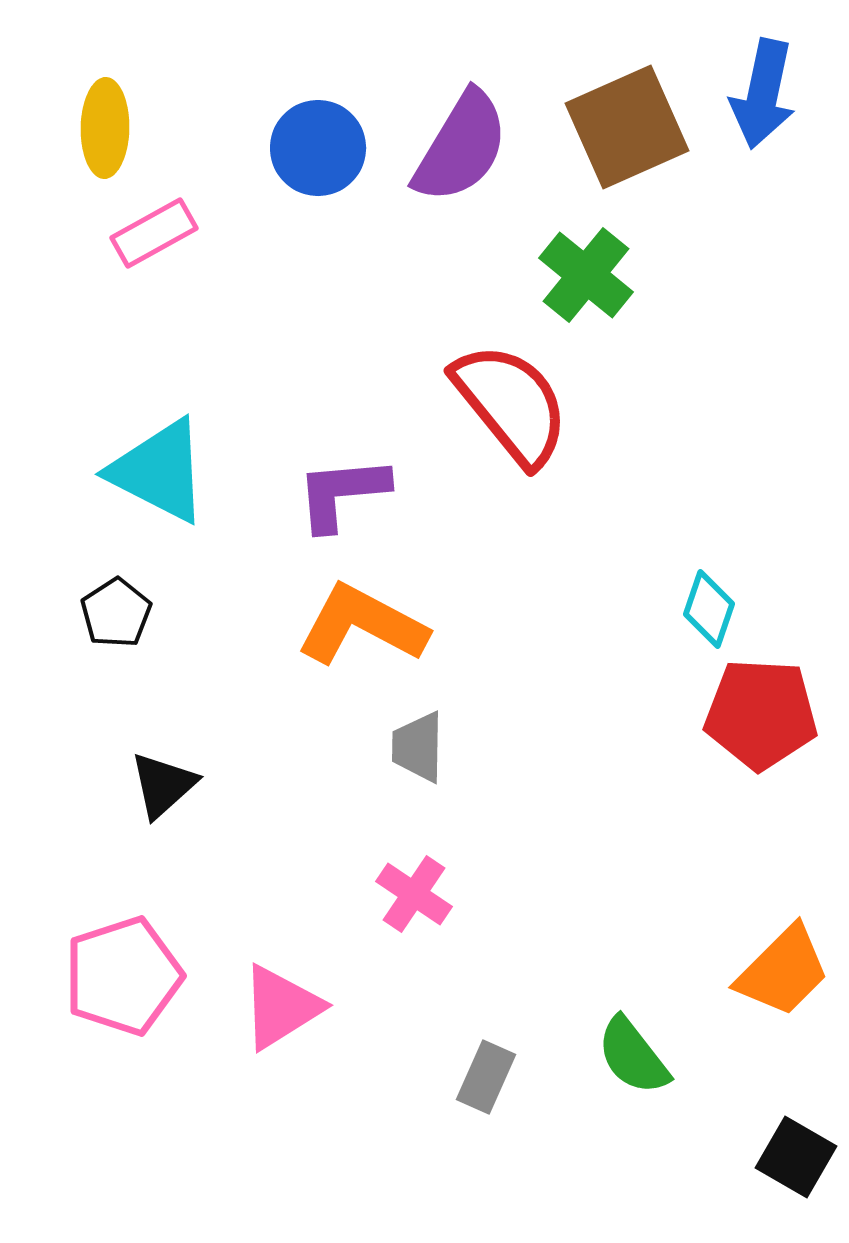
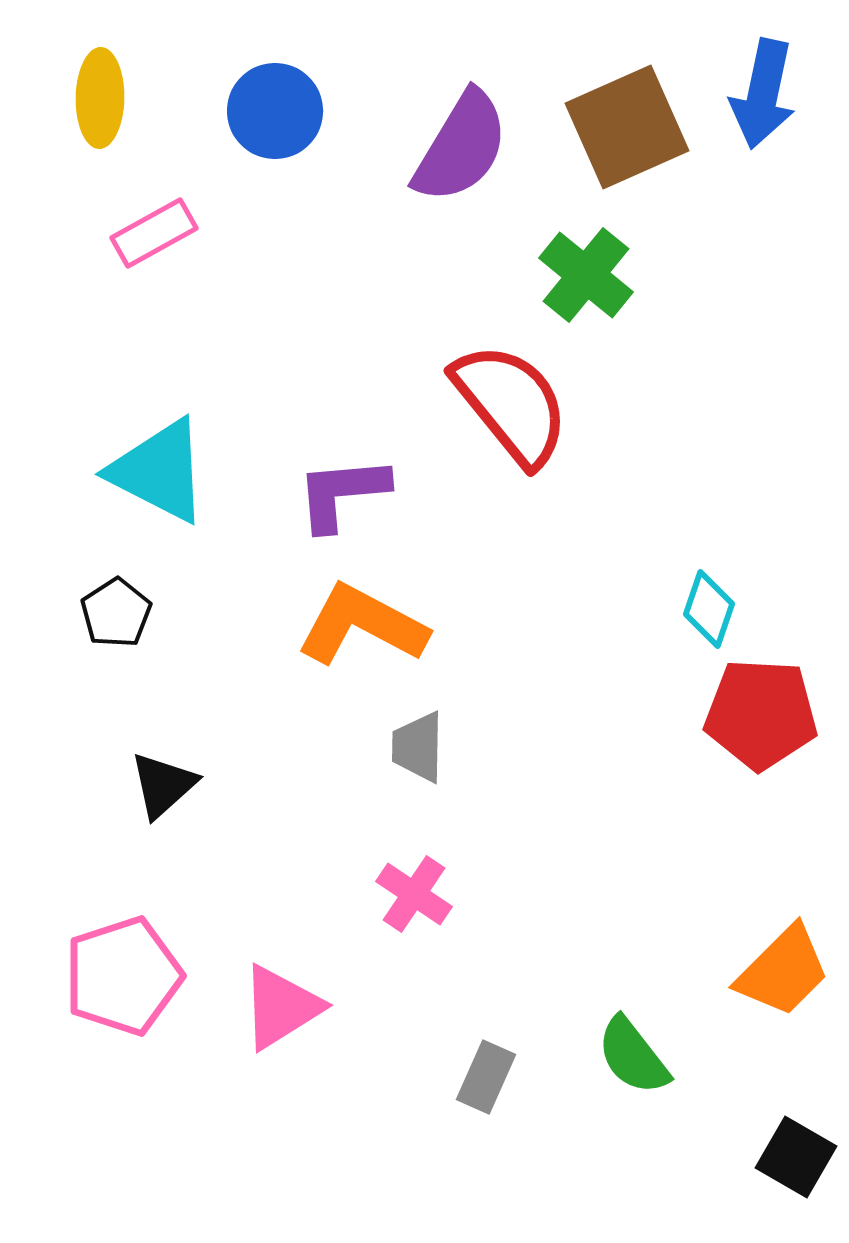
yellow ellipse: moved 5 px left, 30 px up
blue circle: moved 43 px left, 37 px up
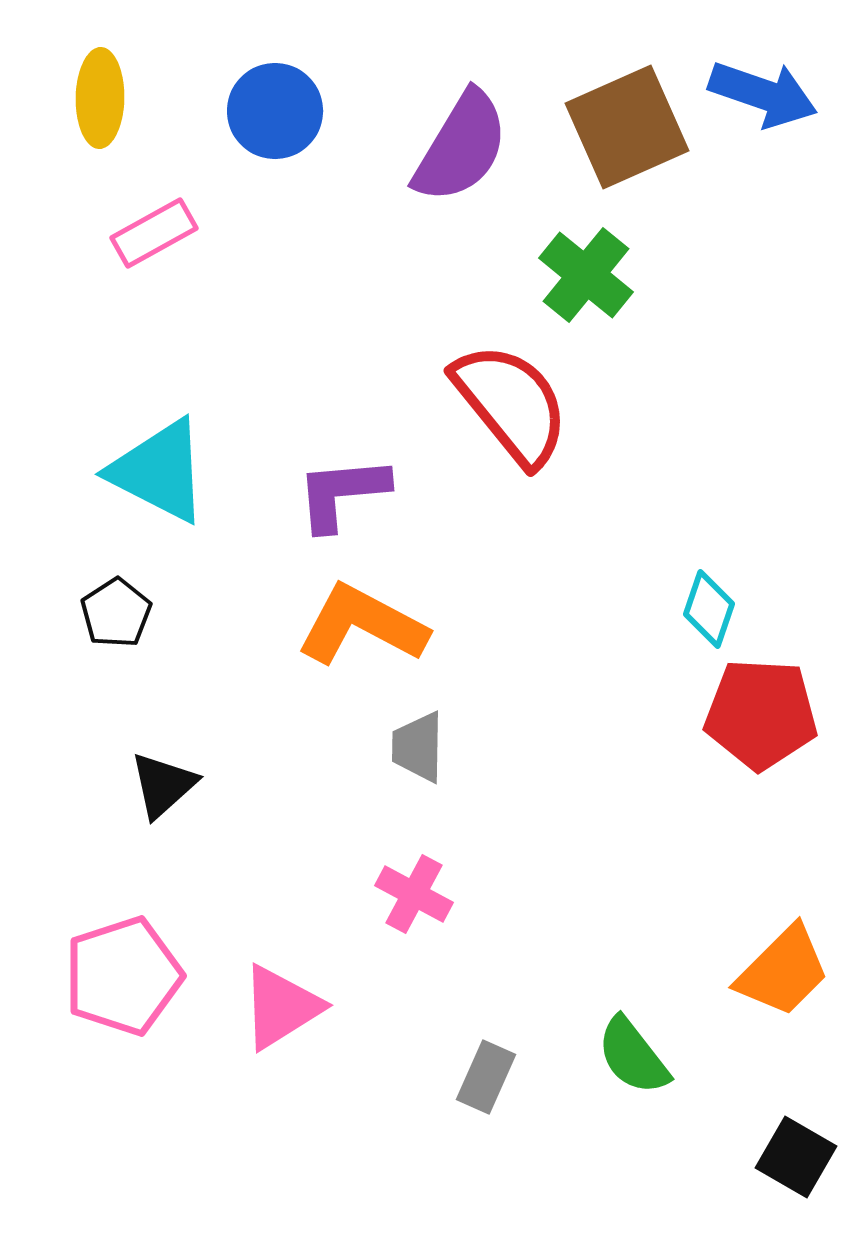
blue arrow: rotated 83 degrees counterclockwise
pink cross: rotated 6 degrees counterclockwise
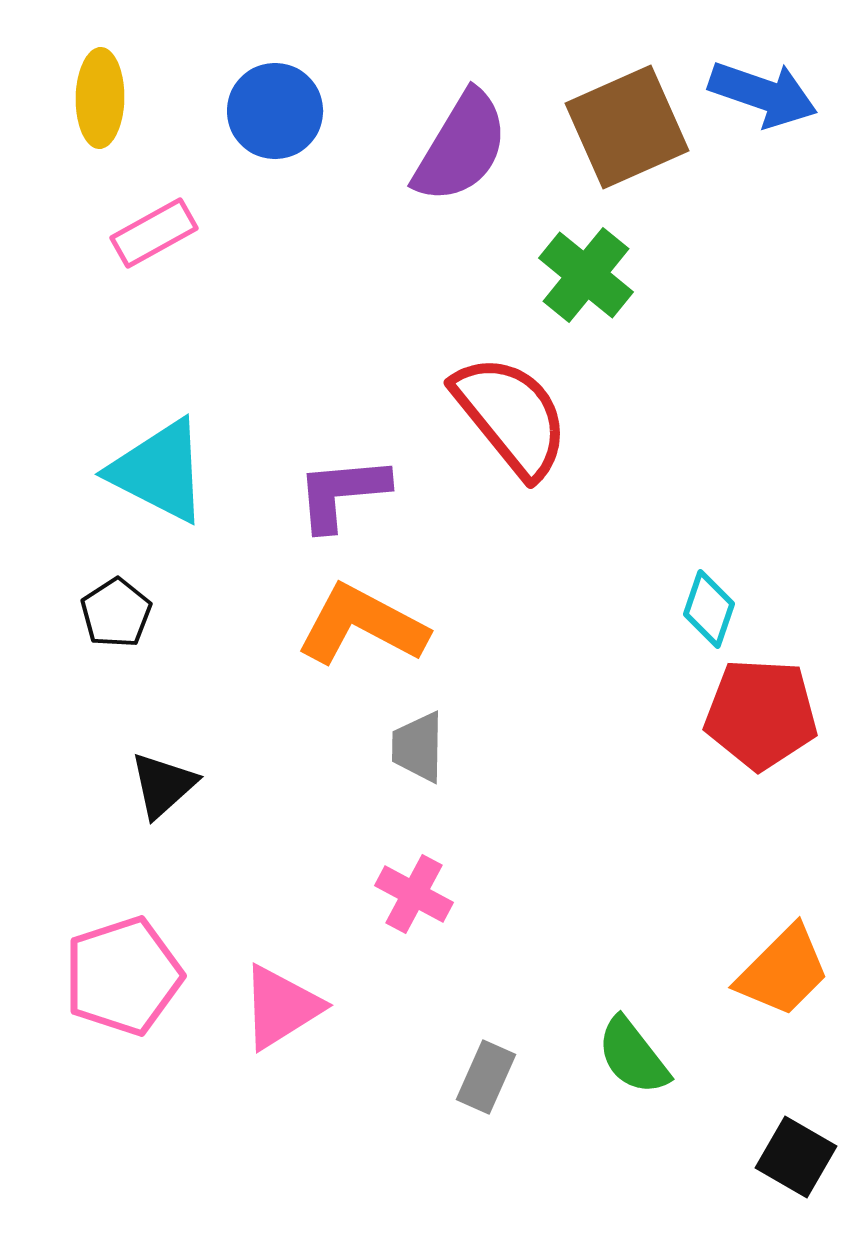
red semicircle: moved 12 px down
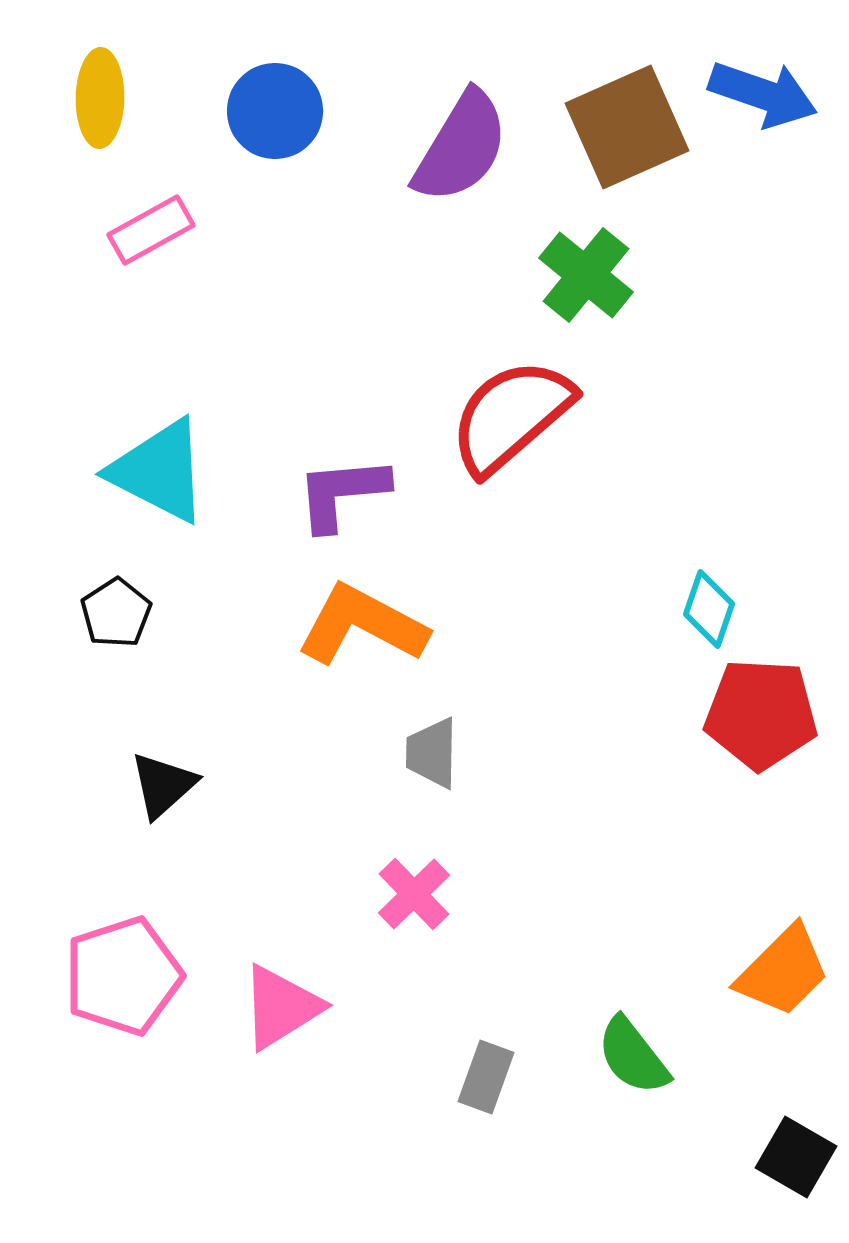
pink rectangle: moved 3 px left, 3 px up
red semicircle: rotated 92 degrees counterclockwise
gray trapezoid: moved 14 px right, 6 px down
pink cross: rotated 18 degrees clockwise
gray rectangle: rotated 4 degrees counterclockwise
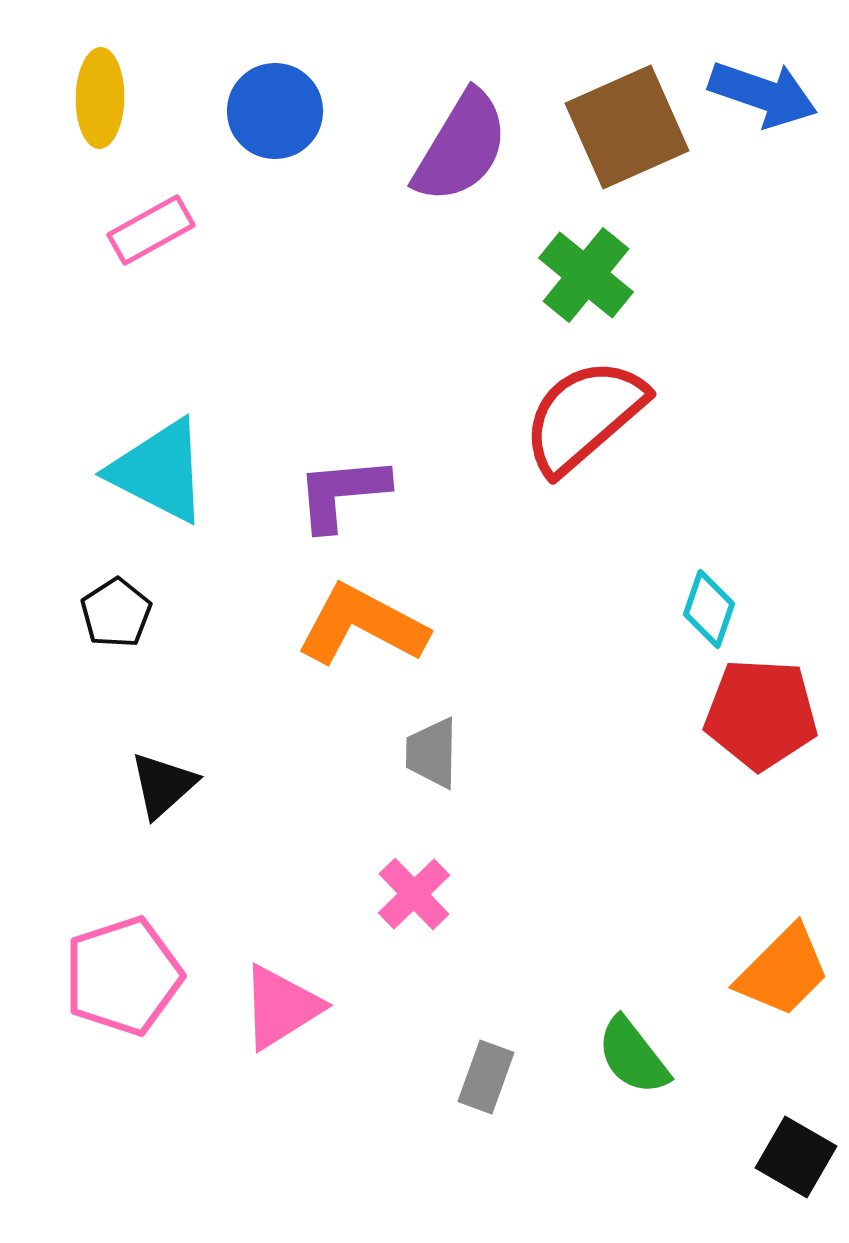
red semicircle: moved 73 px right
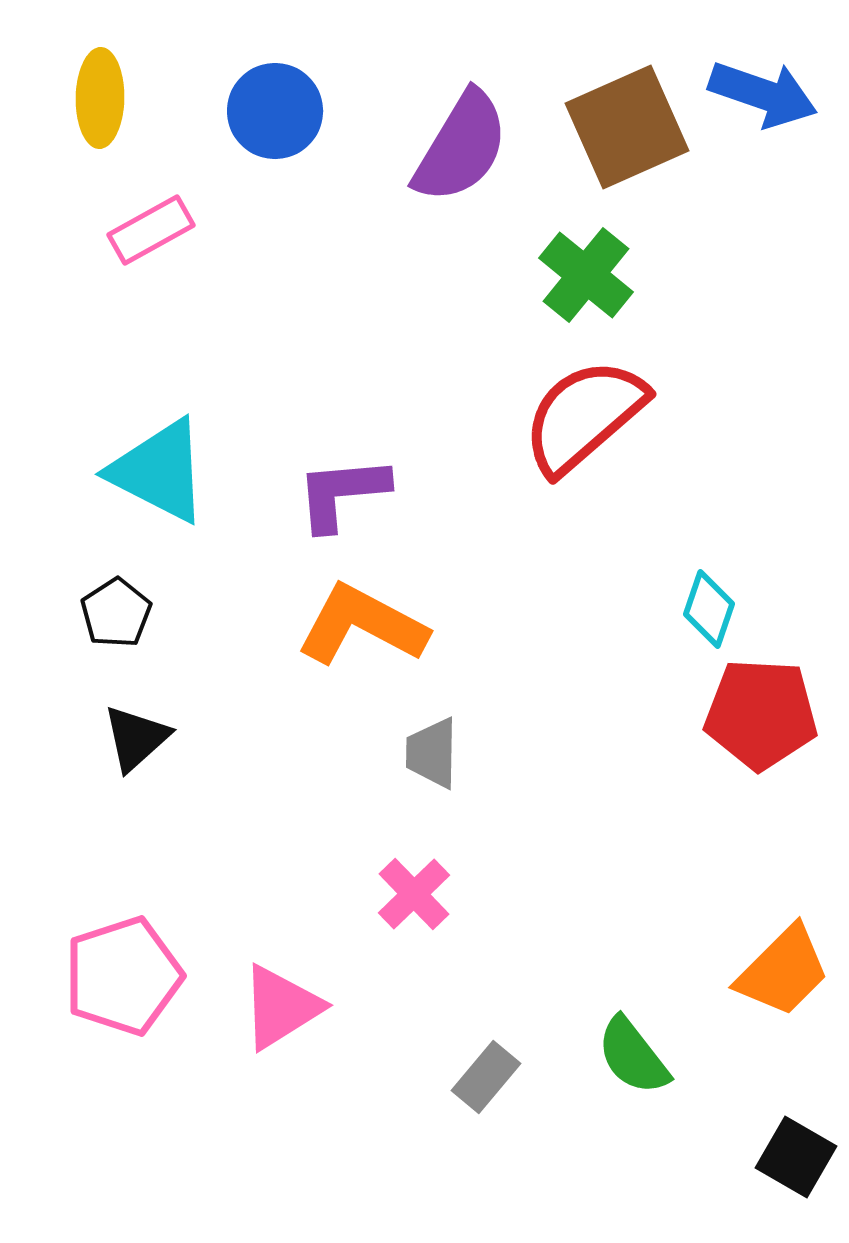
black triangle: moved 27 px left, 47 px up
gray rectangle: rotated 20 degrees clockwise
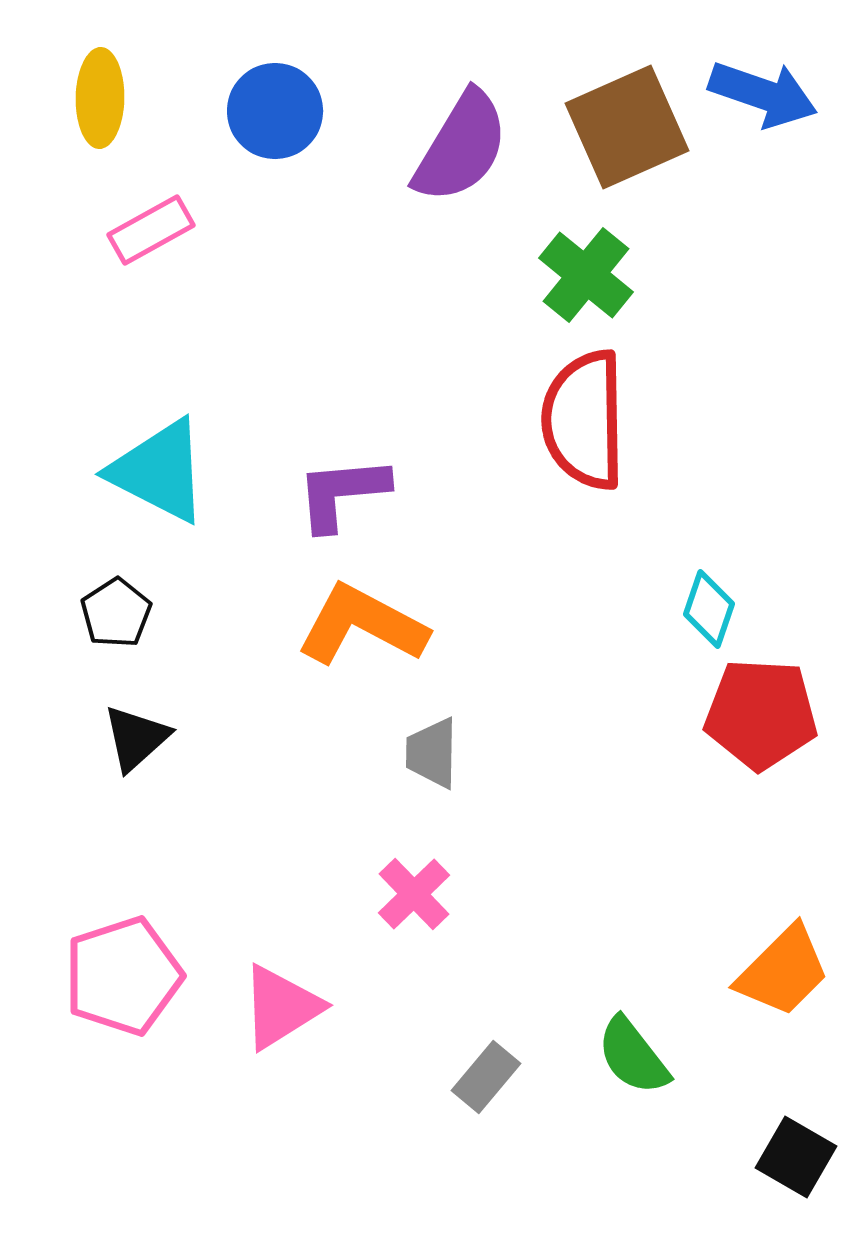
red semicircle: moved 4 px down; rotated 50 degrees counterclockwise
